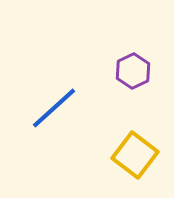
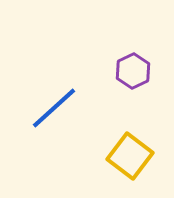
yellow square: moved 5 px left, 1 px down
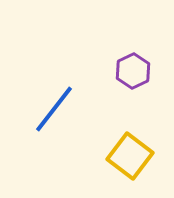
blue line: moved 1 px down; rotated 10 degrees counterclockwise
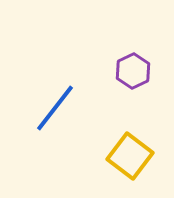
blue line: moved 1 px right, 1 px up
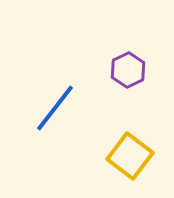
purple hexagon: moved 5 px left, 1 px up
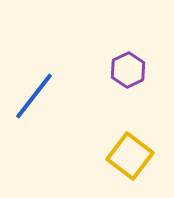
blue line: moved 21 px left, 12 px up
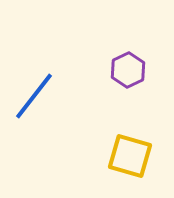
yellow square: rotated 21 degrees counterclockwise
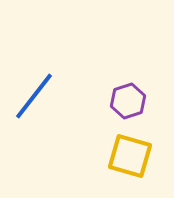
purple hexagon: moved 31 px down; rotated 8 degrees clockwise
